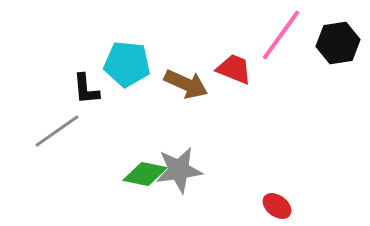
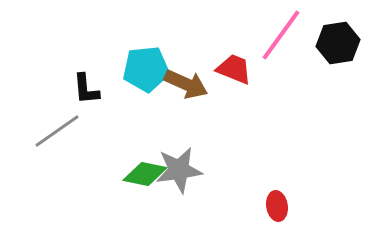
cyan pentagon: moved 19 px right, 5 px down; rotated 12 degrees counterclockwise
red ellipse: rotated 44 degrees clockwise
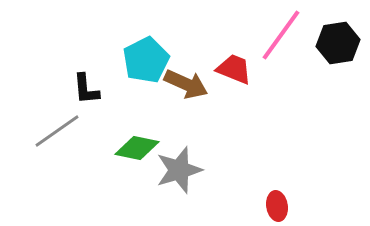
cyan pentagon: moved 9 px up; rotated 21 degrees counterclockwise
gray star: rotated 9 degrees counterclockwise
green diamond: moved 8 px left, 26 px up
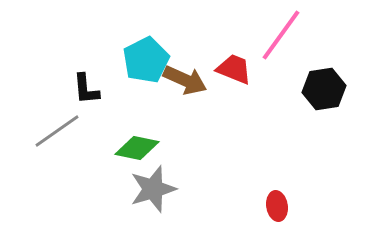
black hexagon: moved 14 px left, 46 px down
brown arrow: moved 1 px left, 4 px up
gray star: moved 26 px left, 19 px down
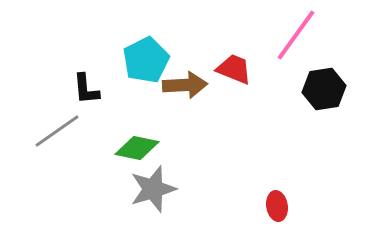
pink line: moved 15 px right
brown arrow: moved 5 px down; rotated 27 degrees counterclockwise
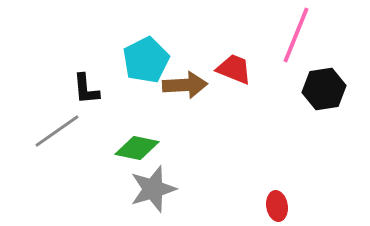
pink line: rotated 14 degrees counterclockwise
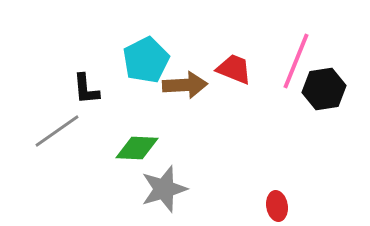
pink line: moved 26 px down
green diamond: rotated 9 degrees counterclockwise
gray star: moved 11 px right
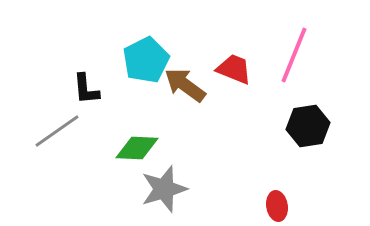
pink line: moved 2 px left, 6 px up
brown arrow: rotated 141 degrees counterclockwise
black hexagon: moved 16 px left, 37 px down
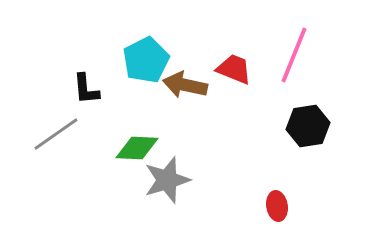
brown arrow: rotated 24 degrees counterclockwise
gray line: moved 1 px left, 3 px down
gray star: moved 3 px right, 9 px up
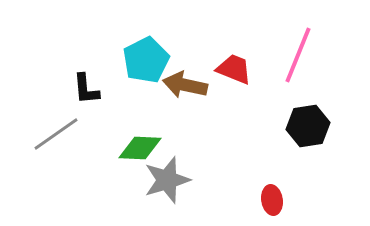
pink line: moved 4 px right
green diamond: moved 3 px right
red ellipse: moved 5 px left, 6 px up
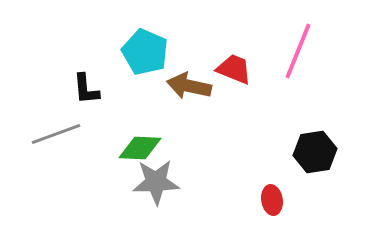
pink line: moved 4 px up
cyan pentagon: moved 1 px left, 8 px up; rotated 21 degrees counterclockwise
brown arrow: moved 4 px right, 1 px down
black hexagon: moved 7 px right, 26 px down
gray line: rotated 15 degrees clockwise
gray star: moved 11 px left, 2 px down; rotated 15 degrees clockwise
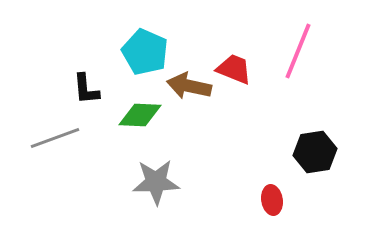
gray line: moved 1 px left, 4 px down
green diamond: moved 33 px up
